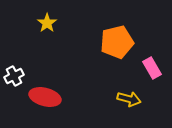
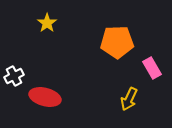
orange pentagon: rotated 12 degrees clockwise
yellow arrow: rotated 100 degrees clockwise
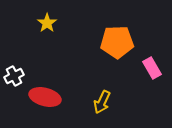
yellow arrow: moved 27 px left, 3 px down
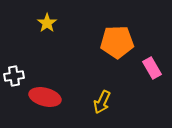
white cross: rotated 18 degrees clockwise
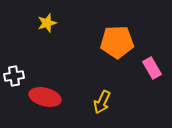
yellow star: rotated 18 degrees clockwise
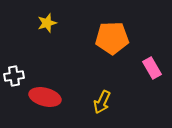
orange pentagon: moved 5 px left, 4 px up
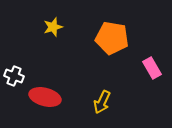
yellow star: moved 6 px right, 4 px down
orange pentagon: rotated 12 degrees clockwise
white cross: rotated 30 degrees clockwise
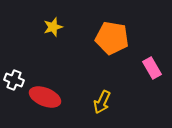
white cross: moved 4 px down
red ellipse: rotated 8 degrees clockwise
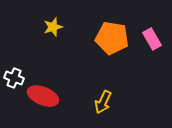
pink rectangle: moved 29 px up
white cross: moved 2 px up
red ellipse: moved 2 px left, 1 px up
yellow arrow: moved 1 px right
